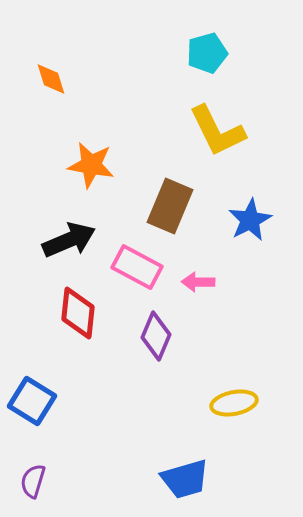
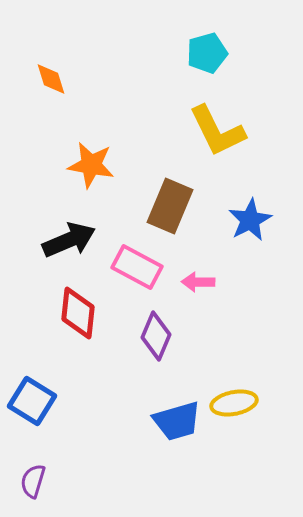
blue trapezoid: moved 8 px left, 58 px up
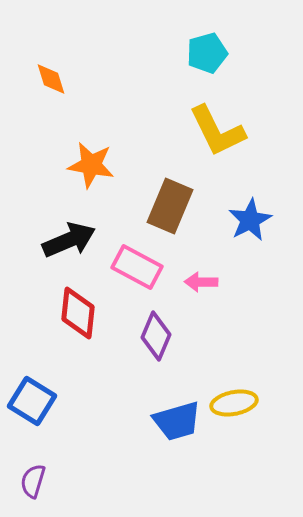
pink arrow: moved 3 px right
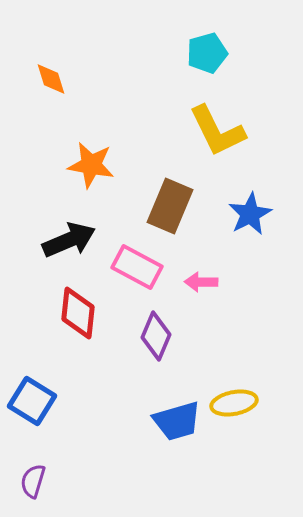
blue star: moved 6 px up
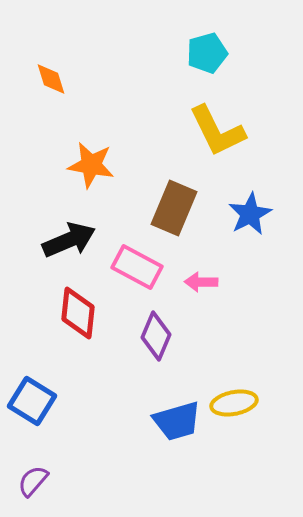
brown rectangle: moved 4 px right, 2 px down
purple semicircle: rotated 24 degrees clockwise
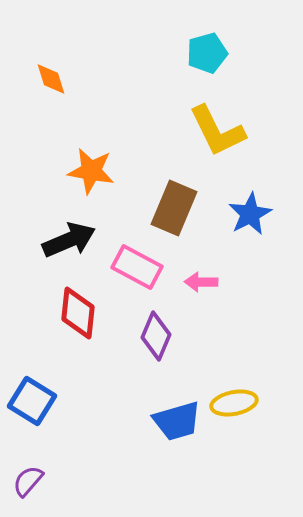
orange star: moved 6 px down
purple semicircle: moved 5 px left
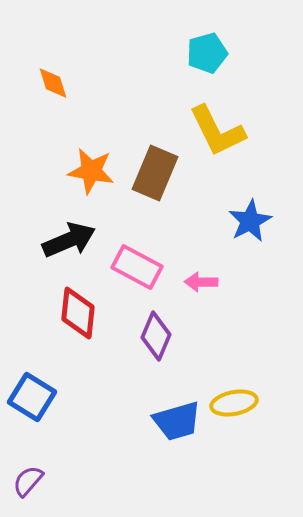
orange diamond: moved 2 px right, 4 px down
brown rectangle: moved 19 px left, 35 px up
blue star: moved 7 px down
blue square: moved 4 px up
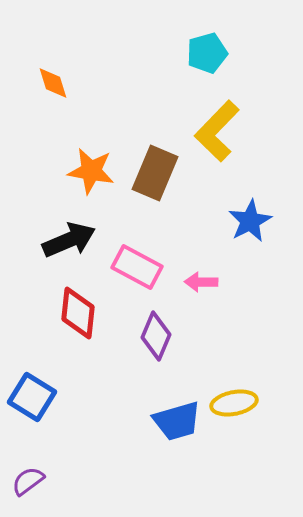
yellow L-shape: rotated 70 degrees clockwise
purple semicircle: rotated 12 degrees clockwise
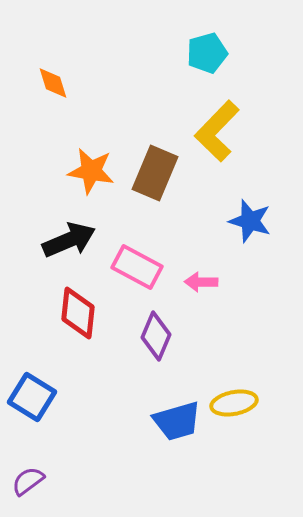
blue star: rotated 27 degrees counterclockwise
